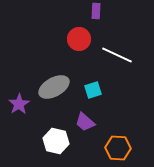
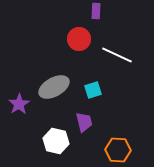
purple trapezoid: moved 1 px left; rotated 145 degrees counterclockwise
orange hexagon: moved 2 px down
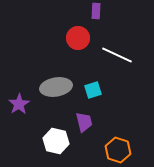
red circle: moved 1 px left, 1 px up
gray ellipse: moved 2 px right; rotated 20 degrees clockwise
orange hexagon: rotated 15 degrees clockwise
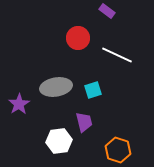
purple rectangle: moved 11 px right; rotated 56 degrees counterclockwise
white hexagon: moved 3 px right; rotated 20 degrees counterclockwise
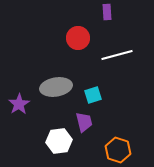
purple rectangle: moved 1 px down; rotated 49 degrees clockwise
white line: rotated 40 degrees counterclockwise
cyan square: moved 5 px down
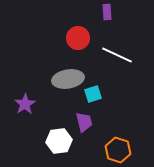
white line: rotated 40 degrees clockwise
gray ellipse: moved 12 px right, 8 px up
cyan square: moved 1 px up
purple star: moved 6 px right
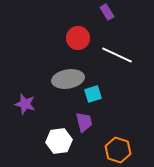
purple rectangle: rotated 28 degrees counterclockwise
purple star: rotated 25 degrees counterclockwise
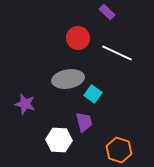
purple rectangle: rotated 14 degrees counterclockwise
white line: moved 2 px up
cyan square: rotated 36 degrees counterclockwise
white hexagon: moved 1 px up; rotated 10 degrees clockwise
orange hexagon: moved 1 px right
